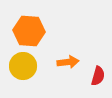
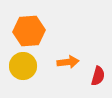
orange hexagon: rotated 8 degrees counterclockwise
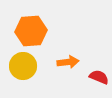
orange hexagon: moved 2 px right
red semicircle: moved 1 px right, 1 px down; rotated 84 degrees counterclockwise
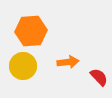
red semicircle: rotated 24 degrees clockwise
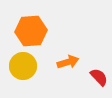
orange arrow: rotated 10 degrees counterclockwise
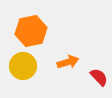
orange hexagon: rotated 8 degrees counterclockwise
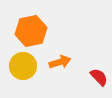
orange arrow: moved 8 px left
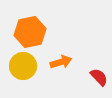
orange hexagon: moved 1 px left, 1 px down
orange arrow: moved 1 px right
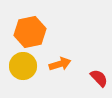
orange arrow: moved 1 px left, 2 px down
red semicircle: moved 1 px down
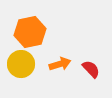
yellow circle: moved 2 px left, 2 px up
red semicircle: moved 8 px left, 9 px up
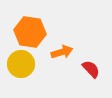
orange hexagon: rotated 20 degrees clockwise
orange arrow: moved 2 px right, 12 px up
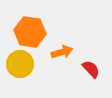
yellow circle: moved 1 px left
